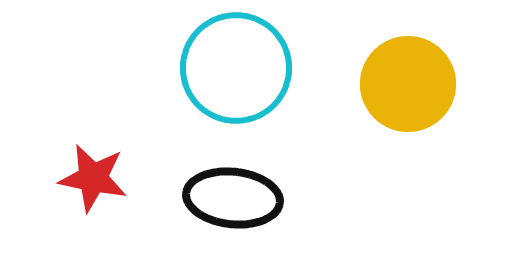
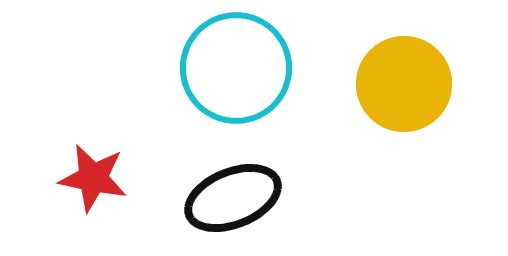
yellow circle: moved 4 px left
black ellipse: rotated 28 degrees counterclockwise
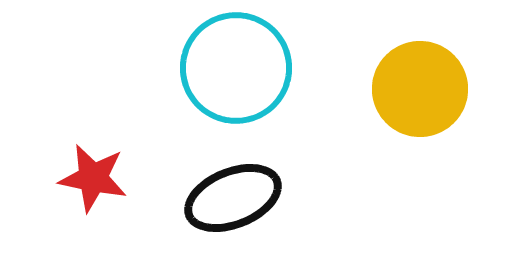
yellow circle: moved 16 px right, 5 px down
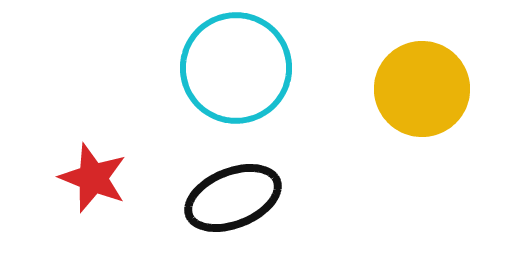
yellow circle: moved 2 px right
red star: rotated 10 degrees clockwise
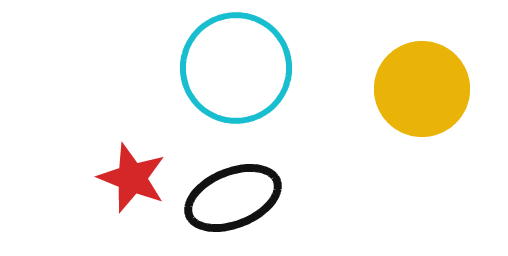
red star: moved 39 px right
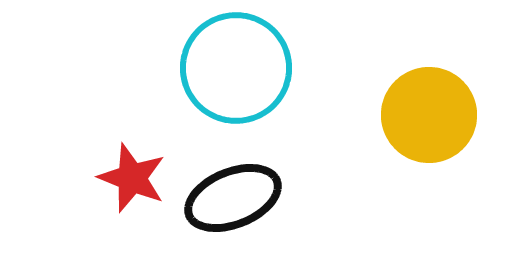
yellow circle: moved 7 px right, 26 px down
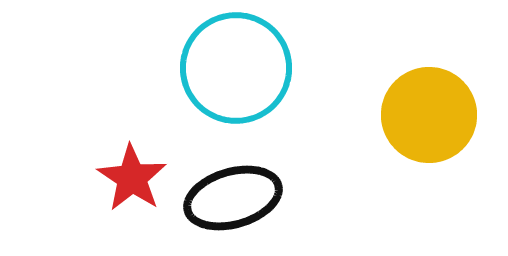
red star: rotated 12 degrees clockwise
black ellipse: rotated 6 degrees clockwise
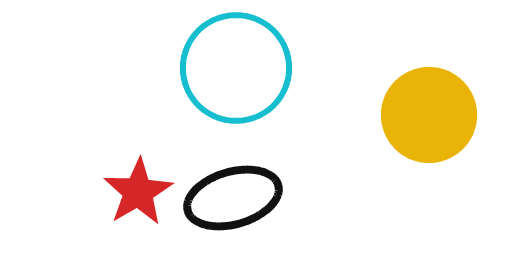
red star: moved 6 px right, 14 px down; rotated 8 degrees clockwise
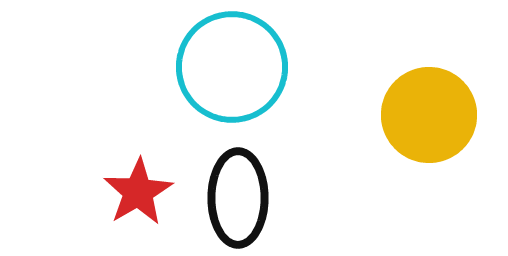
cyan circle: moved 4 px left, 1 px up
black ellipse: moved 5 px right; rotated 74 degrees counterclockwise
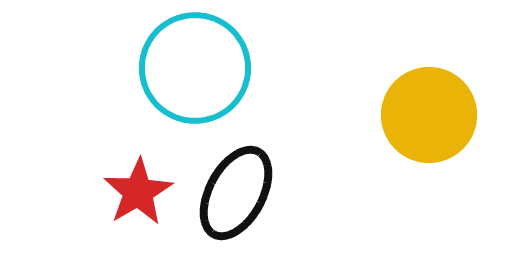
cyan circle: moved 37 px left, 1 px down
black ellipse: moved 2 px left, 5 px up; rotated 28 degrees clockwise
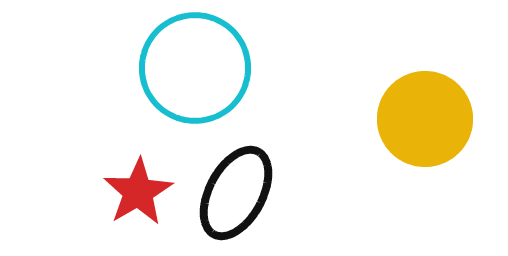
yellow circle: moved 4 px left, 4 px down
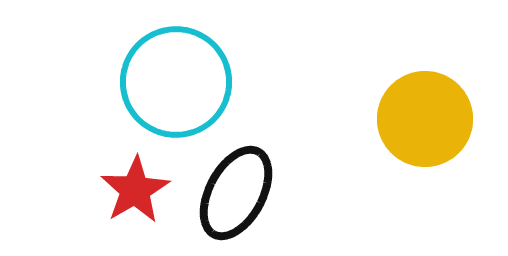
cyan circle: moved 19 px left, 14 px down
red star: moved 3 px left, 2 px up
